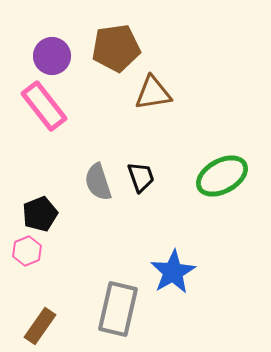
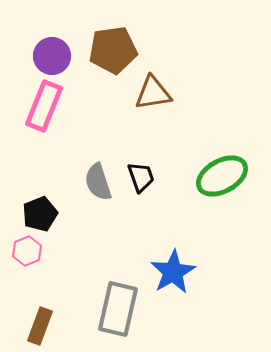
brown pentagon: moved 3 px left, 2 px down
pink rectangle: rotated 60 degrees clockwise
brown rectangle: rotated 15 degrees counterclockwise
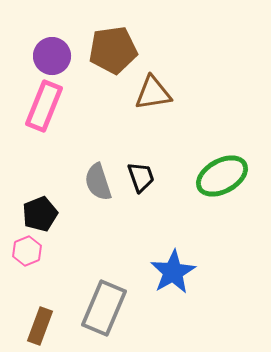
gray rectangle: moved 14 px left, 1 px up; rotated 10 degrees clockwise
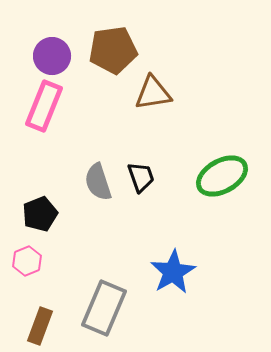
pink hexagon: moved 10 px down
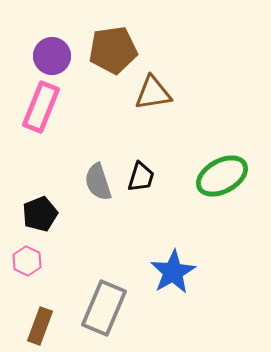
pink rectangle: moved 3 px left, 1 px down
black trapezoid: rotated 36 degrees clockwise
pink hexagon: rotated 12 degrees counterclockwise
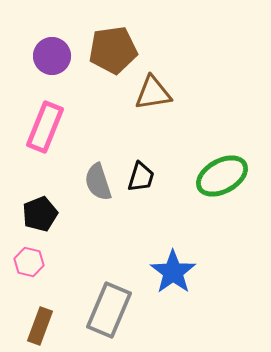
pink rectangle: moved 4 px right, 20 px down
pink hexagon: moved 2 px right, 1 px down; rotated 12 degrees counterclockwise
blue star: rotated 6 degrees counterclockwise
gray rectangle: moved 5 px right, 2 px down
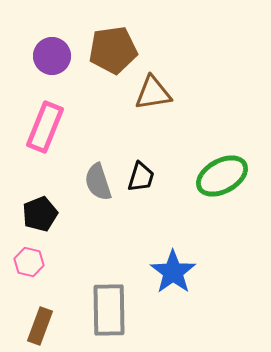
gray rectangle: rotated 24 degrees counterclockwise
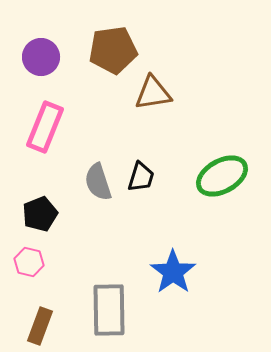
purple circle: moved 11 px left, 1 px down
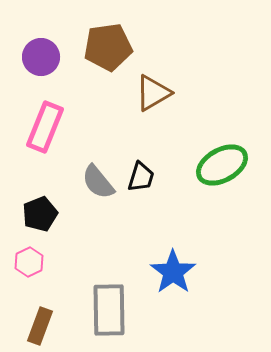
brown pentagon: moved 5 px left, 3 px up
brown triangle: rotated 21 degrees counterclockwise
green ellipse: moved 11 px up
gray semicircle: rotated 21 degrees counterclockwise
pink hexagon: rotated 20 degrees clockwise
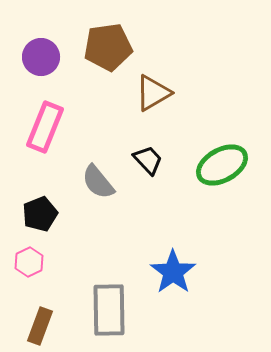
black trapezoid: moved 7 px right, 17 px up; rotated 60 degrees counterclockwise
